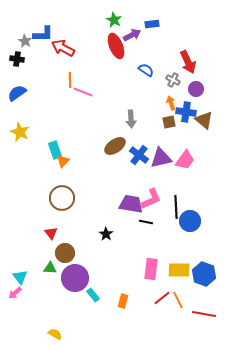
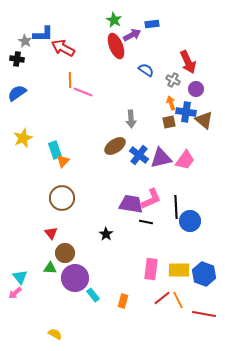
yellow star at (20, 132): moved 3 px right, 6 px down; rotated 24 degrees clockwise
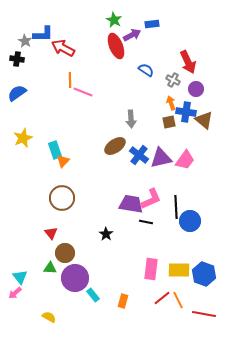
yellow semicircle at (55, 334): moved 6 px left, 17 px up
